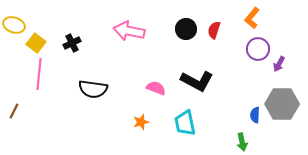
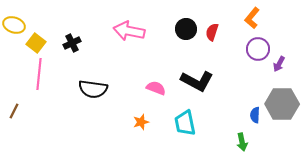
red semicircle: moved 2 px left, 2 px down
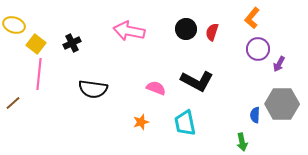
yellow square: moved 1 px down
brown line: moved 1 px left, 8 px up; rotated 21 degrees clockwise
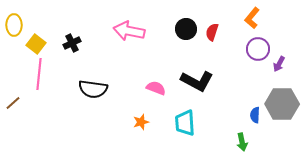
yellow ellipse: rotated 70 degrees clockwise
cyan trapezoid: rotated 8 degrees clockwise
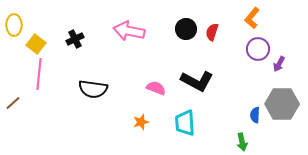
black cross: moved 3 px right, 4 px up
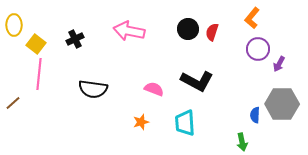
black circle: moved 2 px right
pink semicircle: moved 2 px left, 1 px down
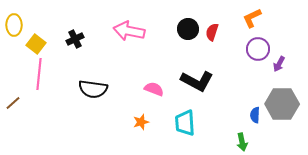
orange L-shape: rotated 25 degrees clockwise
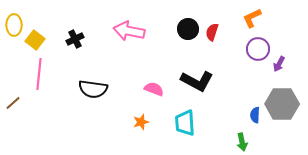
yellow square: moved 1 px left, 4 px up
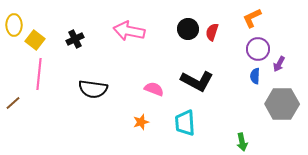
blue semicircle: moved 39 px up
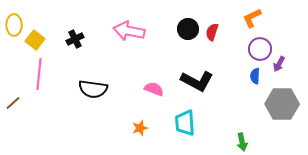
purple circle: moved 2 px right
orange star: moved 1 px left, 6 px down
